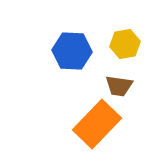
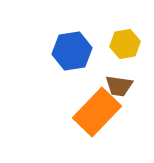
blue hexagon: rotated 12 degrees counterclockwise
orange rectangle: moved 12 px up
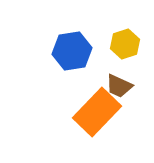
yellow hexagon: rotated 8 degrees counterclockwise
brown trapezoid: rotated 16 degrees clockwise
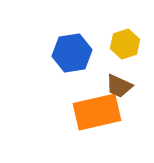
blue hexagon: moved 2 px down
orange rectangle: rotated 33 degrees clockwise
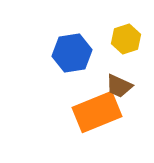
yellow hexagon: moved 1 px right, 5 px up
orange rectangle: rotated 9 degrees counterclockwise
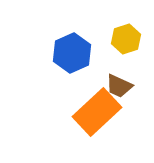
blue hexagon: rotated 15 degrees counterclockwise
orange rectangle: rotated 21 degrees counterclockwise
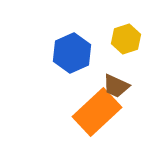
brown trapezoid: moved 3 px left
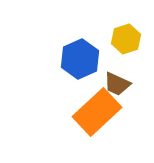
blue hexagon: moved 8 px right, 6 px down
brown trapezoid: moved 1 px right, 2 px up
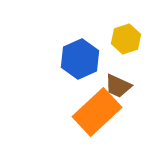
brown trapezoid: moved 1 px right, 2 px down
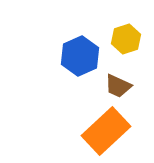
blue hexagon: moved 3 px up
orange rectangle: moved 9 px right, 19 px down
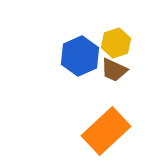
yellow hexagon: moved 10 px left, 4 px down
brown trapezoid: moved 4 px left, 16 px up
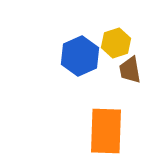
brown trapezoid: moved 16 px right; rotated 56 degrees clockwise
orange rectangle: rotated 45 degrees counterclockwise
